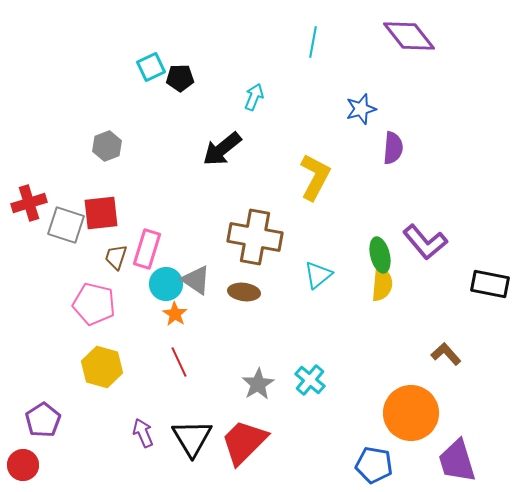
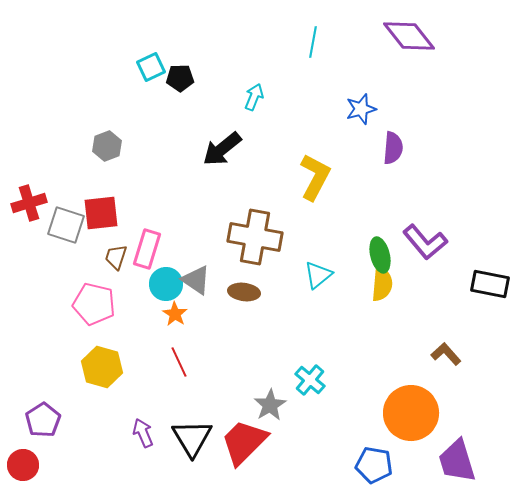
gray star: moved 12 px right, 21 px down
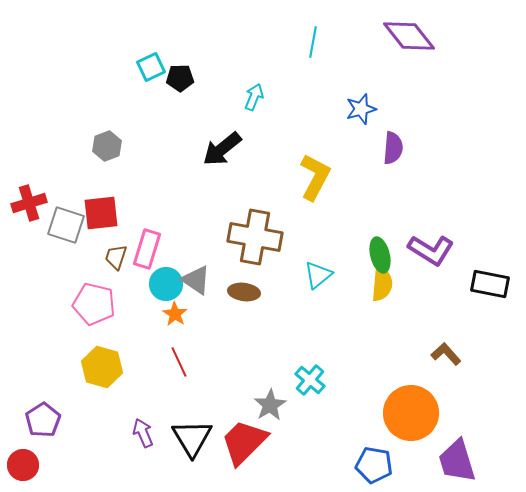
purple L-shape: moved 6 px right, 8 px down; rotated 18 degrees counterclockwise
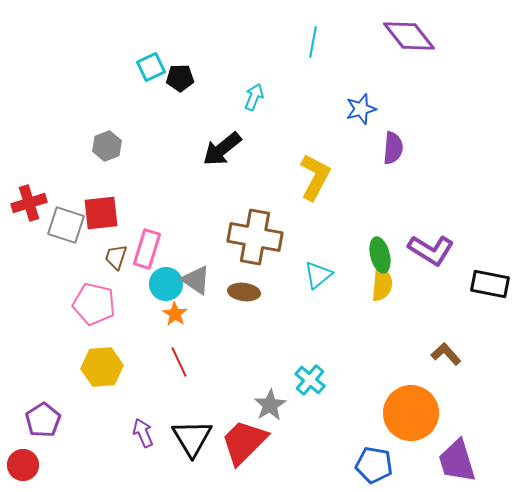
yellow hexagon: rotated 21 degrees counterclockwise
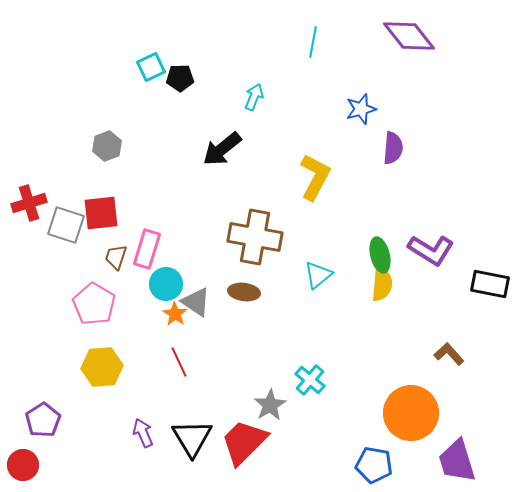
gray triangle: moved 22 px down
pink pentagon: rotated 18 degrees clockwise
brown L-shape: moved 3 px right
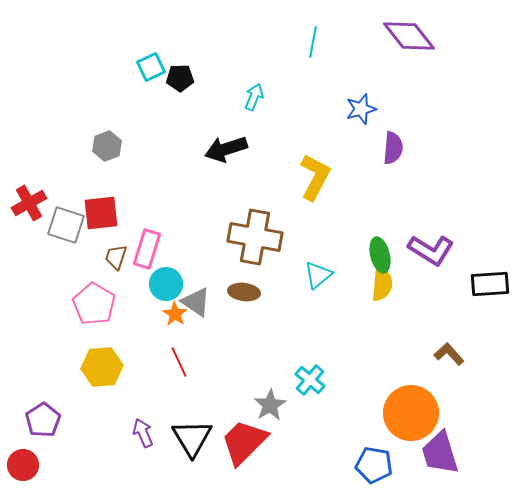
black arrow: moved 4 px right; rotated 21 degrees clockwise
red cross: rotated 12 degrees counterclockwise
black rectangle: rotated 15 degrees counterclockwise
purple trapezoid: moved 17 px left, 8 px up
